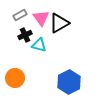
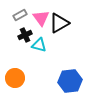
blue hexagon: moved 1 px right, 1 px up; rotated 20 degrees clockwise
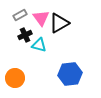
blue hexagon: moved 7 px up
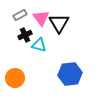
black triangle: rotated 30 degrees counterclockwise
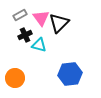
black triangle: rotated 15 degrees clockwise
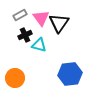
black triangle: rotated 10 degrees counterclockwise
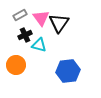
blue hexagon: moved 2 px left, 3 px up
orange circle: moved 1 px right, 13 px up
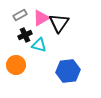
pink triangle: rotated 36 degrees clockwise
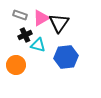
gray rectangle: rotated 48 degrees clockwise
cyan triangle: moved 1 px left
blue hexagon: moved 2 px left, 14 px up
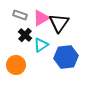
black cross: rotated 24 degrees counterclockwise
cyan triangle: moved 3 px right; rotated 49 degrees counterclockwise
